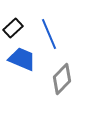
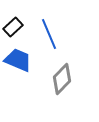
black rectangle: moved 1 px up
blue trapezoid: moved 4 px left, 1 px down
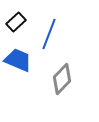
black rectangle: moved 3 px right, 5 px up
blue line: rotated 44 degrees clockwise
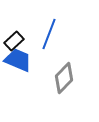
black rectangle: moved 2 px left, 19 px down
gray diamond: moved 2 px right, 1 px up
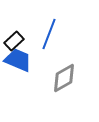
gray diamond: rotated 16 degrees clockwise
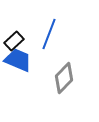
gray diamond: rotated 16 degrees counterclockwise
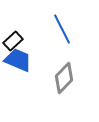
blue line: moved 13 px right, 5 px up; rotated 48 degrees counterclockwise
black rectangle: moved 1 px left
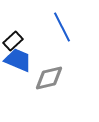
blue line: moved 2 px up
gray diamond: moved 15 px left; rotated 32 degrees clockwise
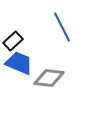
blue trapezoid: moved 1 px right, 3 px down
gray diamond: rotated 20 degrees clockwise
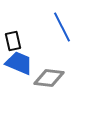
black rectangle: rotated 60 degrees counterclockwise
